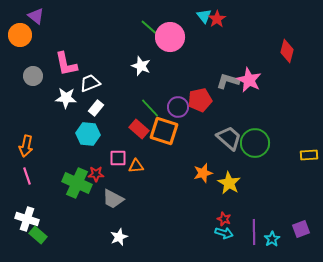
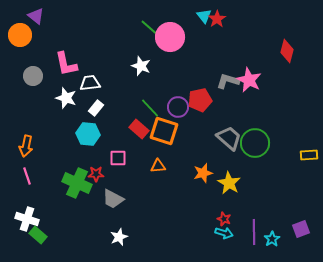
white trapezoid at (90, 83): rotated 15 degrees clockwise
white star at (66, 98): rotated 15 degrees clockwise
orange triangle at (136, 166): moved 22 px right
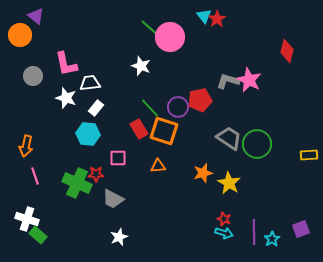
red rectangle at (139, 129): rotated 18 degrees clockwise
gray trapezoid at (229, 138): rotated 8 degrees counterclockwise
green circle at (255, 143): moved 2 px right, 1 px down
pink line at (27, 176): moved 8 px right
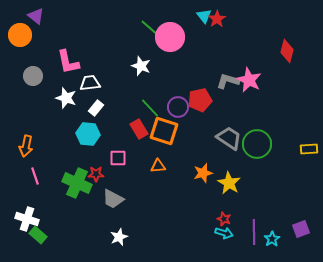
pink L-shape at (66, 64): moved 2 px right, 2 px up
yellow rectangle at (309, 155): moved 6 px up
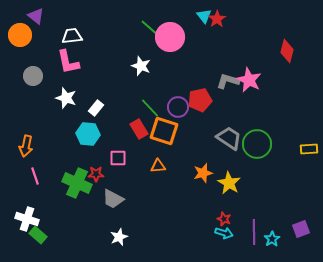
white trapezoid at (90, 83): moved 18 px left, 47 px up
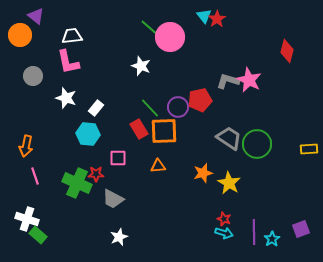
orange square at (164, 131): rotated 20 degrees counterclockwise
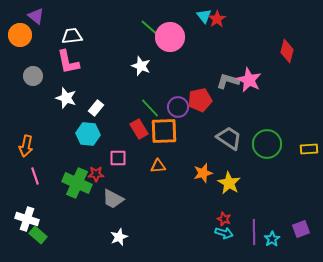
green circle at (257, 144): moved 10 px right
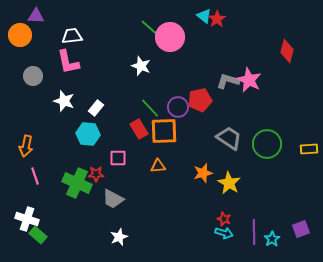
purple triangle at (36, 16): rotated 36 degrees counterclockwise
cyan triangle at (204, 16): rotated 14 degrees counterclockwise
white star at (66, 98): moved 2 px left, 3 px down
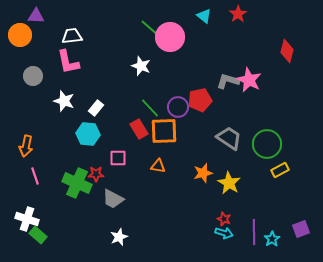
red star at (217, 19): moved 21 px right, 5 px up
yellow rectangle at (309, 149): moved 29 px left, 21 px down; rotated 24 degrees counterclockwise
orange triangle at (158, 166): rotated 14 degrees clockwise
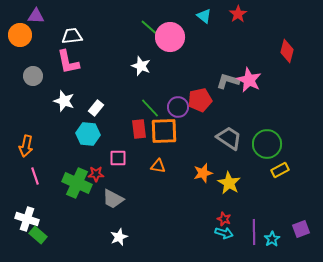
red rectangle at (139, 129): rotated 24 degrees clockwise
